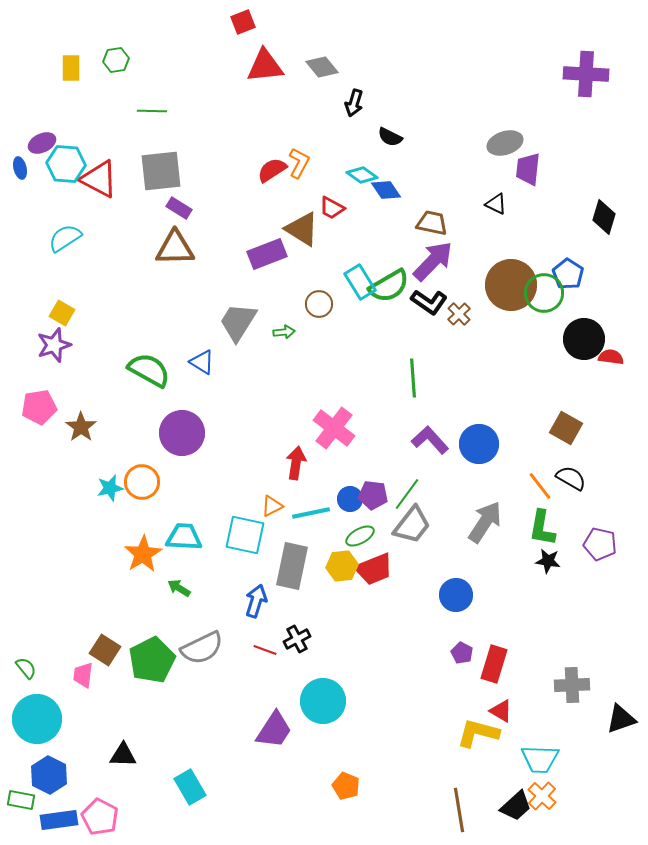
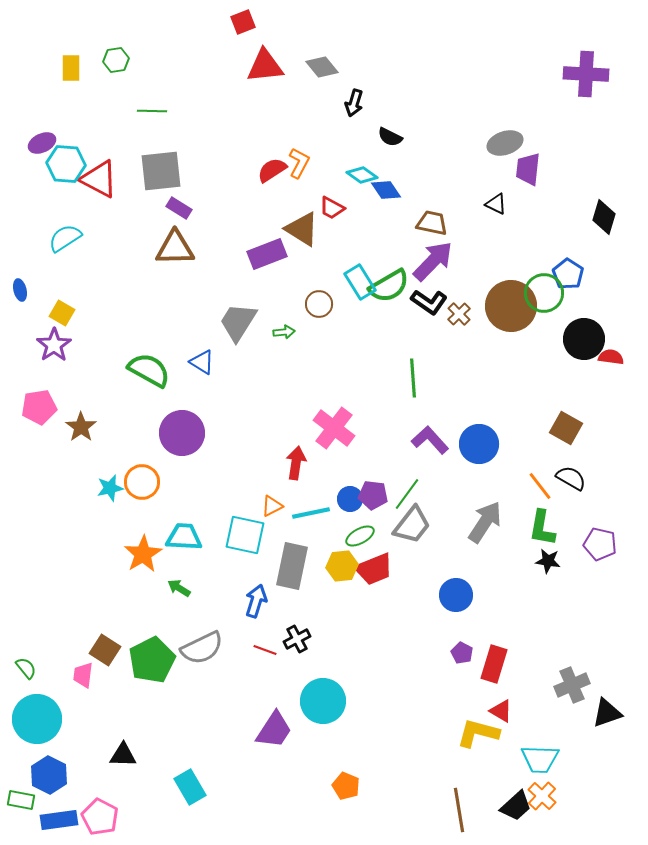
blue ellipse at (20, 168): moved 122 px down
brown circle at (511, 285): moved 21 px down
purple star at (54, 345): rotated 16 degrees counterclockwise
gray cross at (572, 685): rotated 20 degrees counterclockwise
black triangle at (621, 719): moved 14 px left, 6 px up
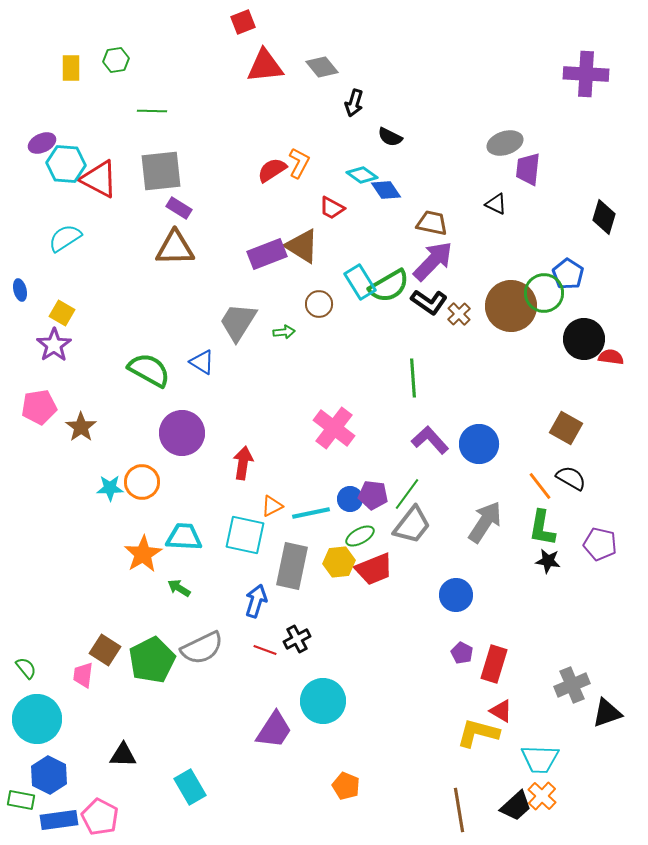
brown triangle at (302, 229): moved 17 px down
red arrow at (296, 463): moved 53 px left
cyan star at (110, 488): rotated 12 degrees clockwise
yellow hexagon at (342, 566): moved 3 px left, 4 px up
